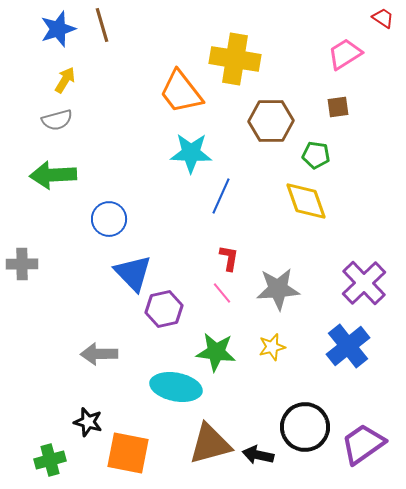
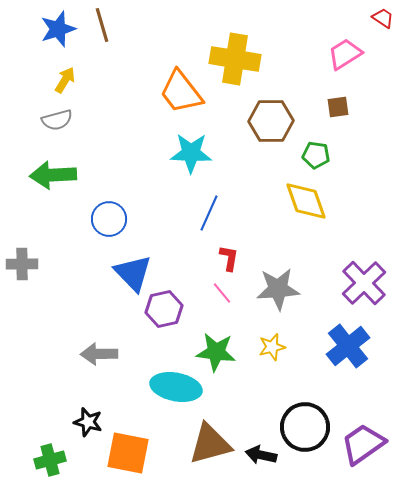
blue line: moved 12 px left, 17 px down
black arrow: moved 3 px right
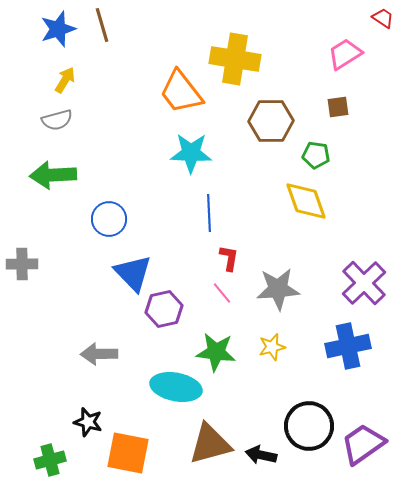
blue line: rotated 27 degrees counterclockwise
blue cross: rotated 27 degrees clockwise
black circle: moved 4 px right, 1 px up
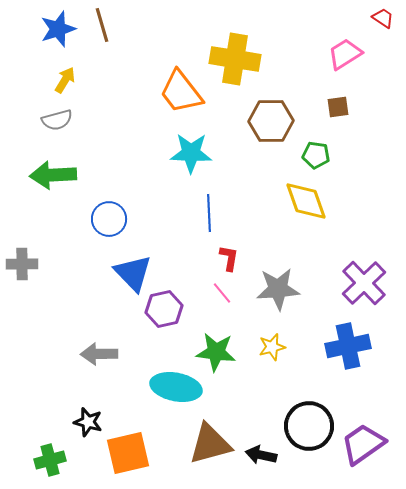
orange square: rotated 24 degrees counterclockwise
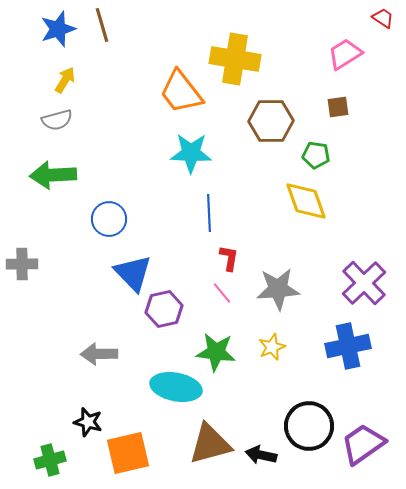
yellow star: rotated 8 degrees counterclockwise
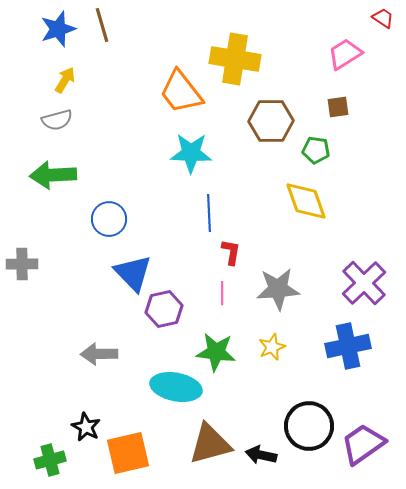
green pentagon: moved 5 px up
red L-shape: moved 2 px right, 6 px up
pink line: rotated 40 degrees clockwise
black star: moved 2 px left, 5 px down; rotated 12 degrees clockwise
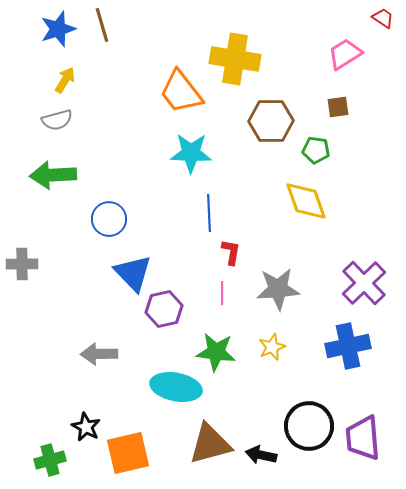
purple trapezoid: moved 6 px up; rotated 60 degrees counterclockwise
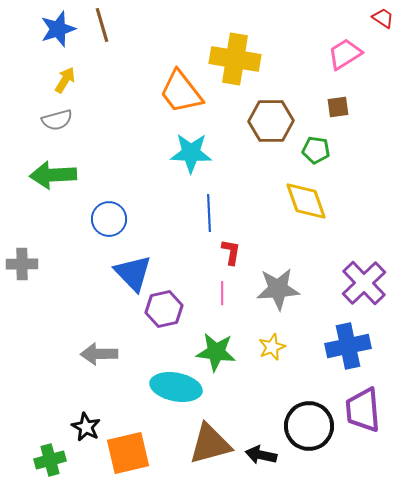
purple trapezoid: moved 28 px up
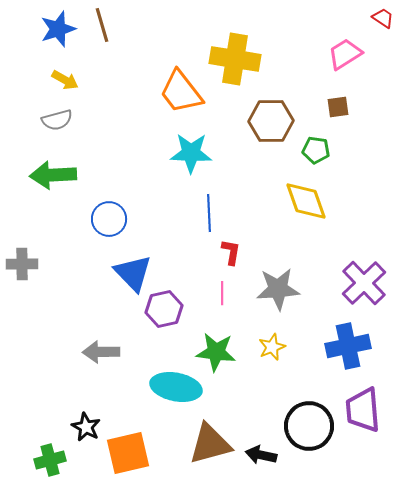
yellow arrow: rotated 88 degrees clockwise
gray arrow: moved 2 px right, 2 px up
